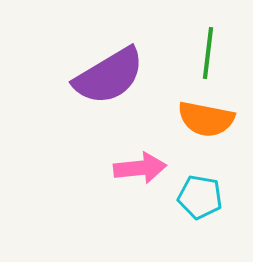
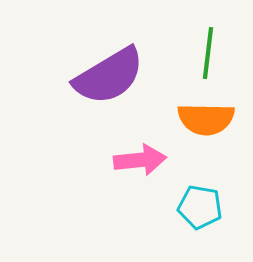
orange semicircle: rotated 10 degrees counterclockwise
pink arrow: moved 8 px up
cyan pentagon: moved 10 px down
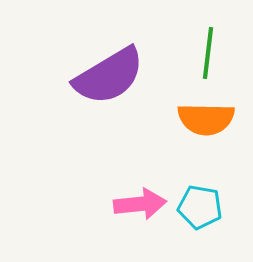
pink arrow: moved 44 px down
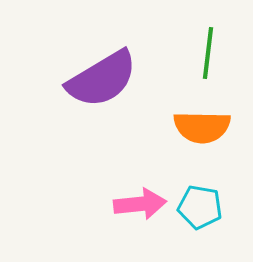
purple semicircle: moved 7 px left, 3 px down
orange semicircle: moved 4 px left, 8 px down
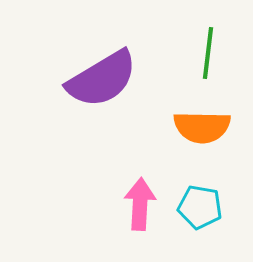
pink arrow: rotated 81 degrees counterclockwise
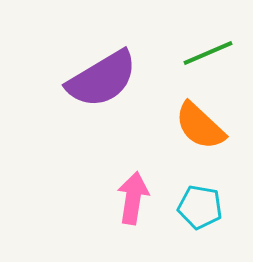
green line: rotated 60 degrees clockwise
orange semicircle: moved 2 px left, 1 px up; rotated 42 degrees clockwise
pink arrow: moved 7 px left, 6 px up; rotated 6 degrees clockwise
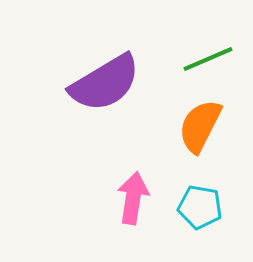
green line: moved 6 px down
purple semicircle: moved 3 px right, 4 px down
orange semicircle: rotated 74 degrees clockwise
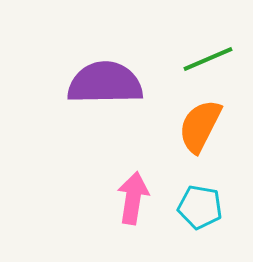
purple semicircle: rotated 150 degrees counterclockwise
